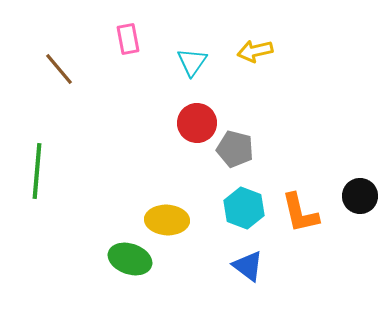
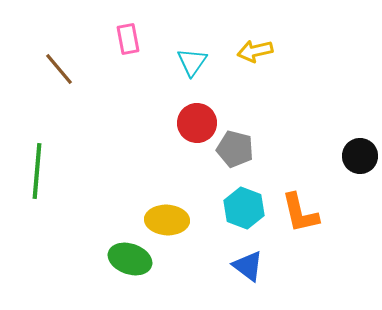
black circle: moved 40 px up
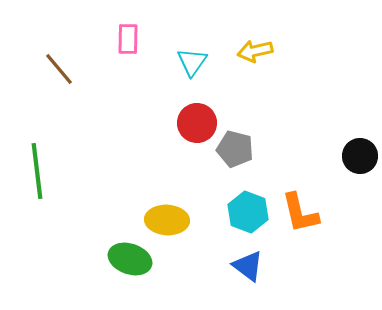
pink rectangle: rotated 12 degrees clockwise
green line: rotated 12 degrees counterclockwise
cyan hexagon: moved 4 px right, 4 px down
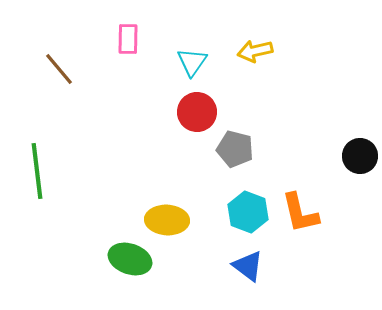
red circle: moved 11 px up
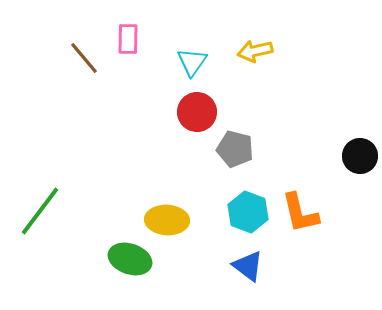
brown line: moved 25 px right, 11 px up
green line: moved 3 px right, 40 px down; rotated 44 degrees clockwise
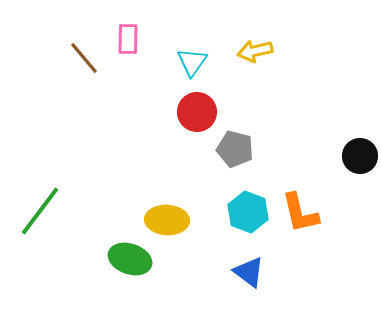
blue triangle: moved 1 px right, 6 px down
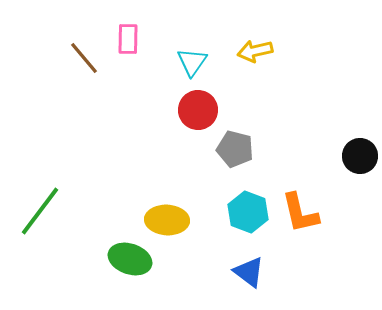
red circle: moved 1 px right, 2 px up
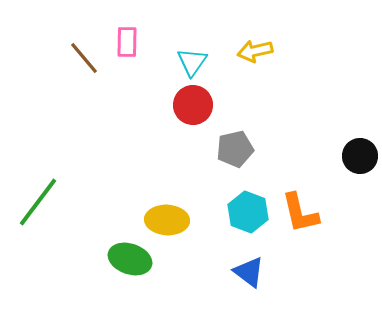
pink rectangle: moved 1 px left, 3 px down
red circle: moved 5 px left, 5 px up
gray pentagon: rotated 27 degrees counterclockwise
green line: moved 2 px left, 9 px up
